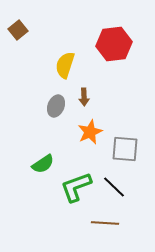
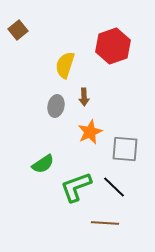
red hexagon: moved 1 px left, 2 px down; rotated 12 degrees counterclockwise
gray ellipse: rotated 10 degrees counterclockwise
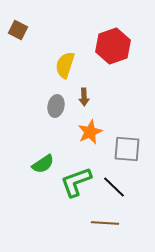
brown square: rotated 24 degrees counterclockwise
gray square: moved 2 px right
green L-shape: moved 5 px up
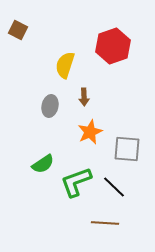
gray ellipse: moved 6 px left
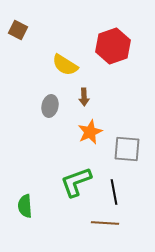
yellow semicircle: rotated 76 degrees counterclockwise
green semicircle: moved 18 px left, 42 px down; rotated 120 degrees clockwise
black line: moved 5 px down; rotated 35 degrees clockwise
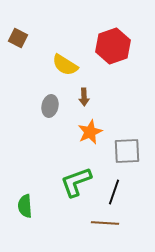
brown square: moved 8 px down
gray square: moved 2 px down; rotated 8 degrees counterclockwise
black line: rotated 30 degrees clockwise
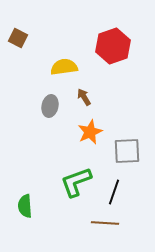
yellow semicircle: moved 1 px left, 2 px down; rotated 140 degrees clockwise
brown arrow: rotated 150 degrees clockwise
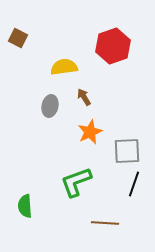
black line: moved 20 px right, 8 px up
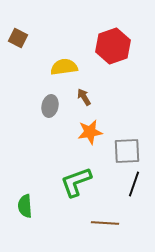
orange star: rotated 15 degrees clockwise
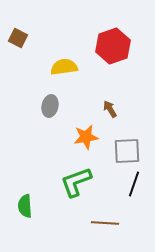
brown arrow: moved 26 px right, 12 px down
orange star: moved 4 px left, 5 px down
